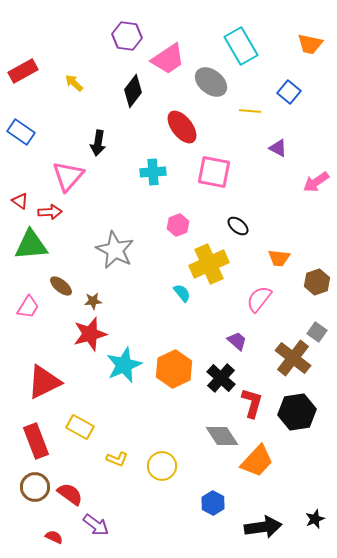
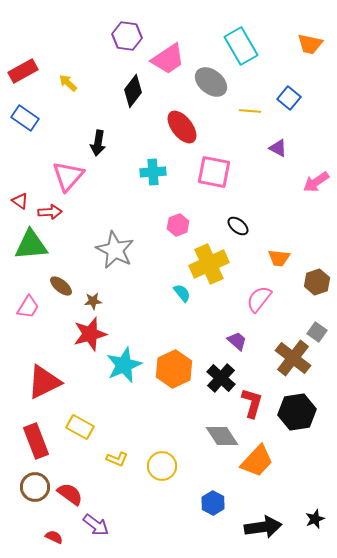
yellow arrow at (74, 83): moved 6 px left
blue square at (289, 92): moved 6 px down
blue rectangle at (21, 132): moved 4 px right, 14 px up
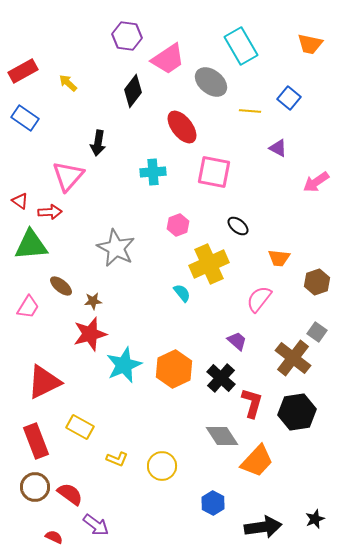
gray star at (115, 250): moved 1 px right, 2 px up
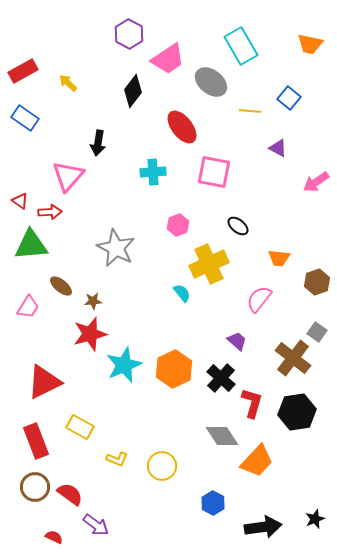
purple hexagon at (127, 36): moved 2 px right, 2 px up; rotated 20 degrees clockwise
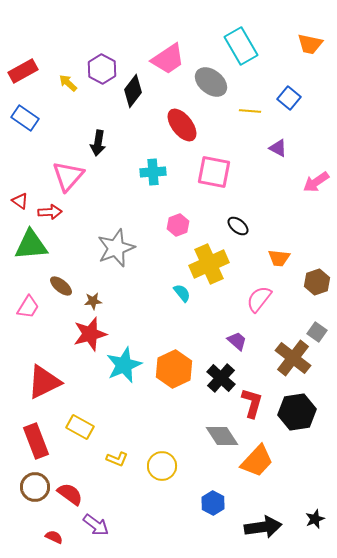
purple hexagon at (129, 34): moved 27 px left, 35 px down
red ellipse at (182, 127): moved 2 px up
gray star at (116, 248): rotated 24 degrees clockwise
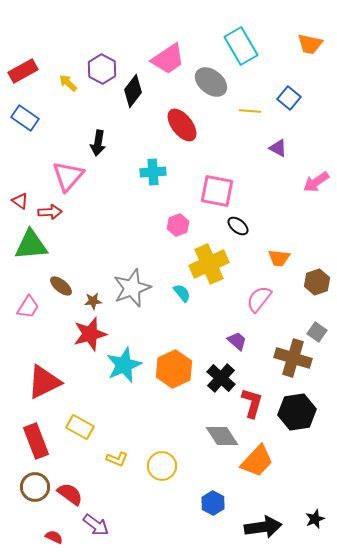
pink square at (214, 172): moved 3 px right, 19 px down
gray star at (116, 248): moved 16 px right, 40 px down
brown cross at (293, 358): rotated 21 degrees counterclockwise
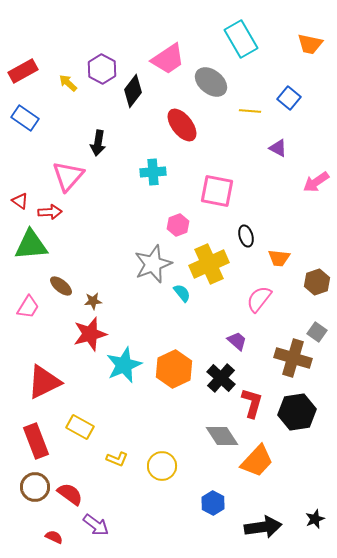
cyan rectangle at (241, 46): moved 7 px up
black ellipse at (238, 226): moved 8 px right, 10 px down; rotated 35 degrees clockwise
gray star at (132, 288): moved 21 px right, 24 px up
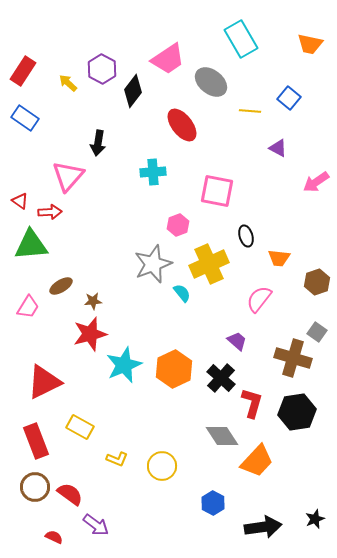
red rectangle at (23, 71): rotated 28 degrees counterclockwise
brown ellipse at (61, 286): rotated 70 degrees counterclockwise
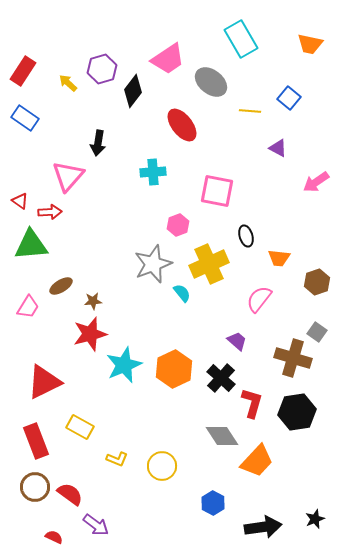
purple hexagon at (102, 69): rotated 16 degrees clockwise
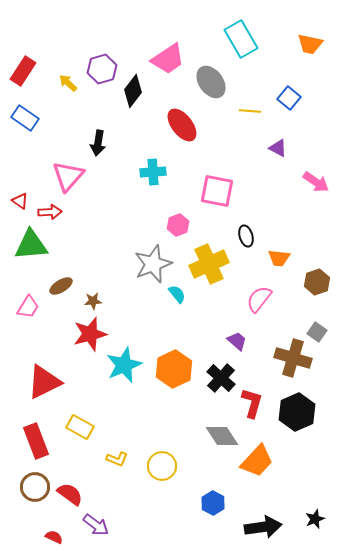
gray ellipse at (211, 82): rotated 16 degrees clockwise
pink arrow at (316, 182): rotated 112 degrees counterclockwise
cyan semicircle at (182, 293): moved 5 px left, 1 px down
black hexagon at (297, 412): rotated 15 degrees counterclockwise
